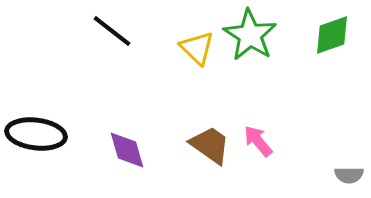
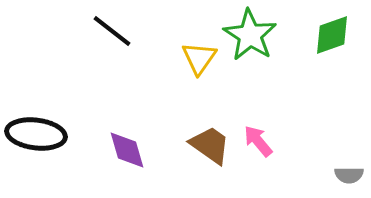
yellow triangle: moved 2 px right, 10 px down; rotated 21 degrees clockwise
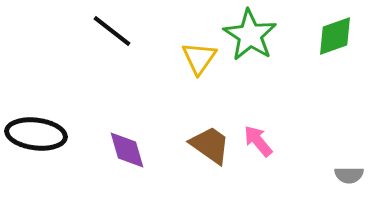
green diamond: moved 3 px right, 1 px down
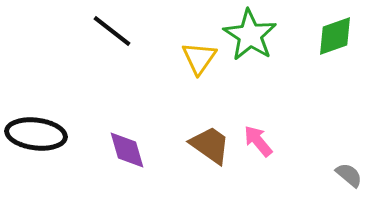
gray semicircle: rotated 140 degrees counterclockwise
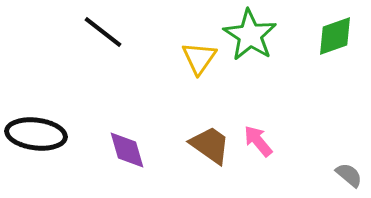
black line: moved 9 px left, 1 px down
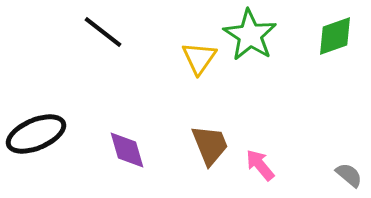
black ellipse: rotated 30 degrees counterclockwise
pink arrow: moved 2 px right, 24 px down
brown trapezoid: rotated 33 degrees clockwise
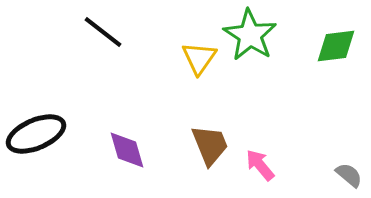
green diamond: moved 1 px right, 10 px down; rotated 12 degrees clockwise
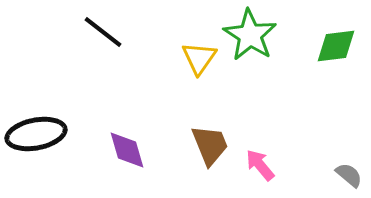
black ellipse: rotated 12 degrees clockwise
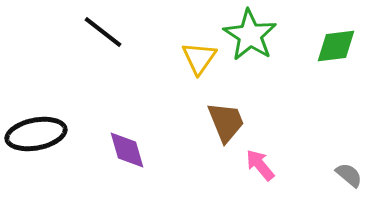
brown trapezoid: moved 16 px right, 23 px up
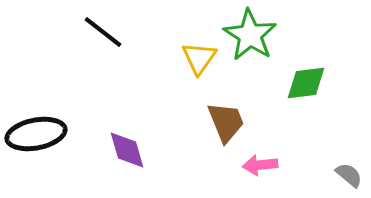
green diamond: moved 30 px left, 37 px down
pink arrow: rotated 56 degrees counterclockwise
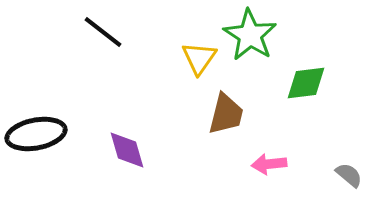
brown trapezoid: moved 8 px up; rotated 36 degrees clockwise
pink arrow: moved 9 px right, 1 px up
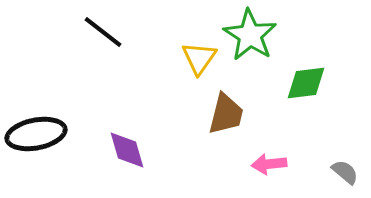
gray semicircle: moved 4 px left, 3 px up
